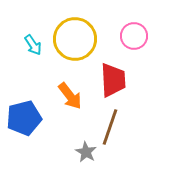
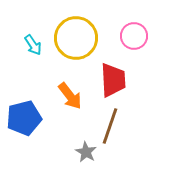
yellow circle: moved 1 px right, 1 px up
brown line: moved 1 px up
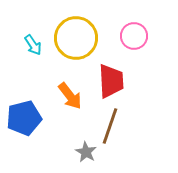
red trapezoid: moved 2 px left, 1 px down
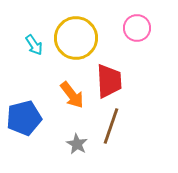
pink circle: moved 3 px right, 8 px up
cyan arrow: moved 1 px right
red trapezoid: moved 2 px left
orange arrow: moved 2 px right, 1 px up
brown line: moved 1 px right
gray star: moved 9 px left, 8 px up
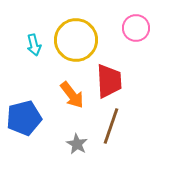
pink circle: moved 1 px left
yellow circle: moved 2 px down
cyan arrow: rotated 20 degrees clockwise
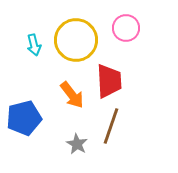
pink circle: moved 10 px left
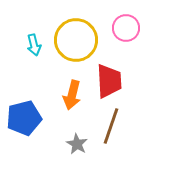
orange arrow: rotated 52 degrees clockwise
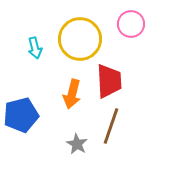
pink circle: moved 5 px right, 4 px up
yellow circle: moved 4 px right, 1 px up
cyan arrow: moved 1 px right, 3 px down
orange arrow: moved 1 px up
blue pentagon: moved 3 px left, 3 px up
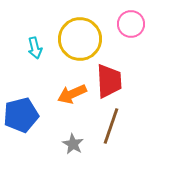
orange arrow: rotated 52 degrees clockwise
gray star: moved 4 px left
